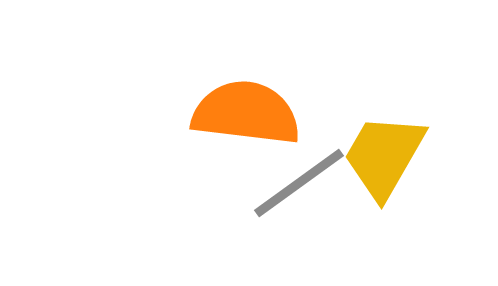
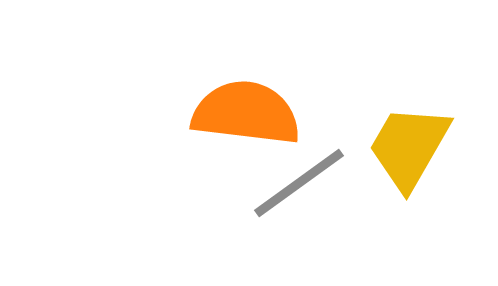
yellow trapezoid: moved 25 px right, 9 px up
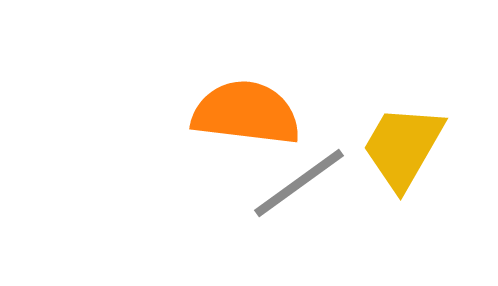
yellow trapezoid: moved 6 px left
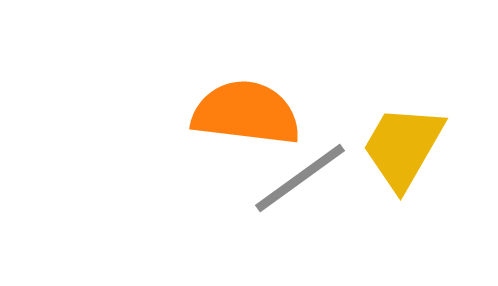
gray line: moved 1 px right, 5 px up
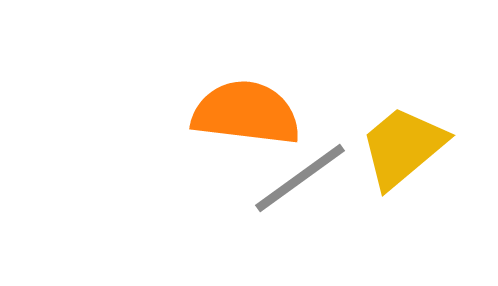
yellow trapezoid: rotated 20 degrees clockwise
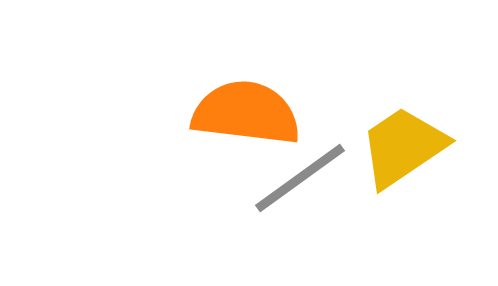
yellow trapezoid: rotated 6 degrees clockwise
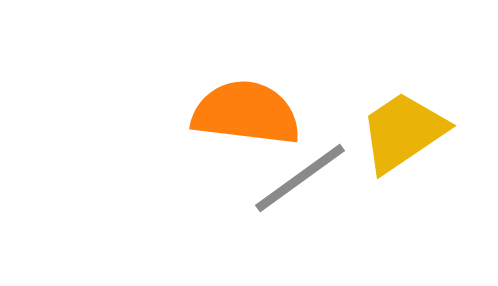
yellow trapezoid: moved 15 px up
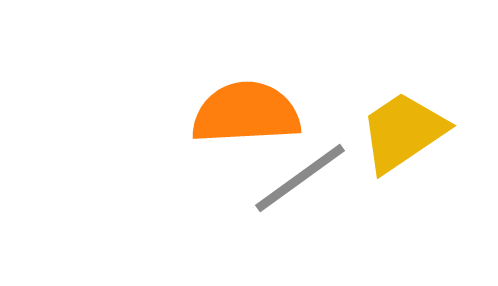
orange semicircle: rotated 10 degrees counterclockwise
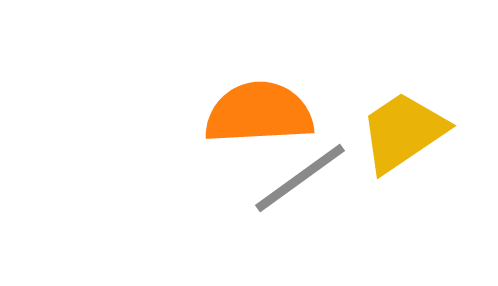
orange semicircle: moved 13 px right
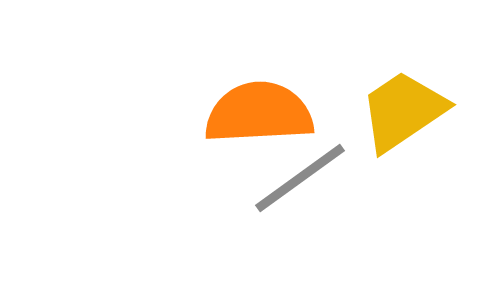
yellow trapezoid: moved 21 px up
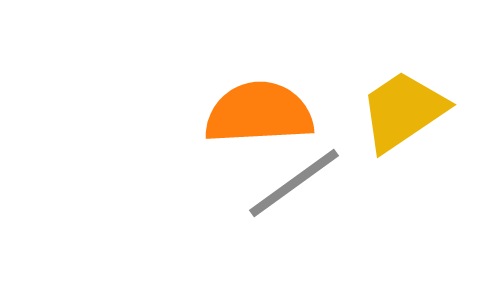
gray line: moved 6 px left, 5 px down
